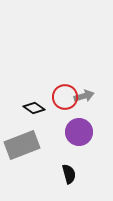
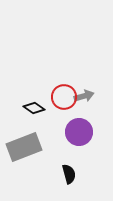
red circle: moved 1 px left
gray rectangle: moved 2 px right, 2 px down
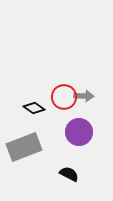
gray arrow: rotated 18 degrees clockwise
black semicircle: rotated 48 degrees counterclockwise
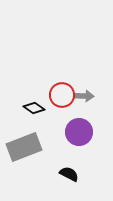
red circle: moved 2 px left, 2 px up
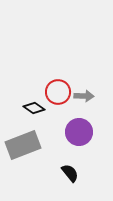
red circle: moved 4 px left, 3 px up
gray rectangle: moved 1 px left, 2 px up
black semicircle: moved 1 px right, 1 px up; rotated 24 degrees clockwise
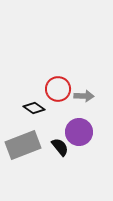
red circle: moved 3 px up
black semicircle: moved 10 px left, 26 px up
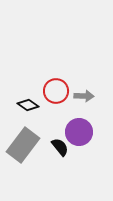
red circle: moved 2 px left, 2 px down
black diamond: moved 6 px left, 3 px up
gray rectangle: rotated 32 degrees counterclockwise
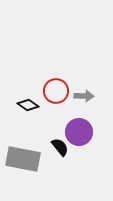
gray rectangle: moved 14 px down; rotated 64 degrees clockwise
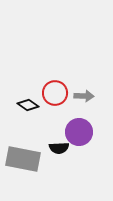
red circle: moved 1 px left, 2 px down
black semicircle: moved 1 px left, 1 px down; rotated 126 degrees clockwise
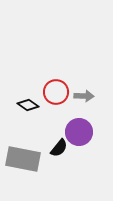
red circle: moved 1 px right, 1 px up
black semicircle: rotated 48 degrees counterclockwise
